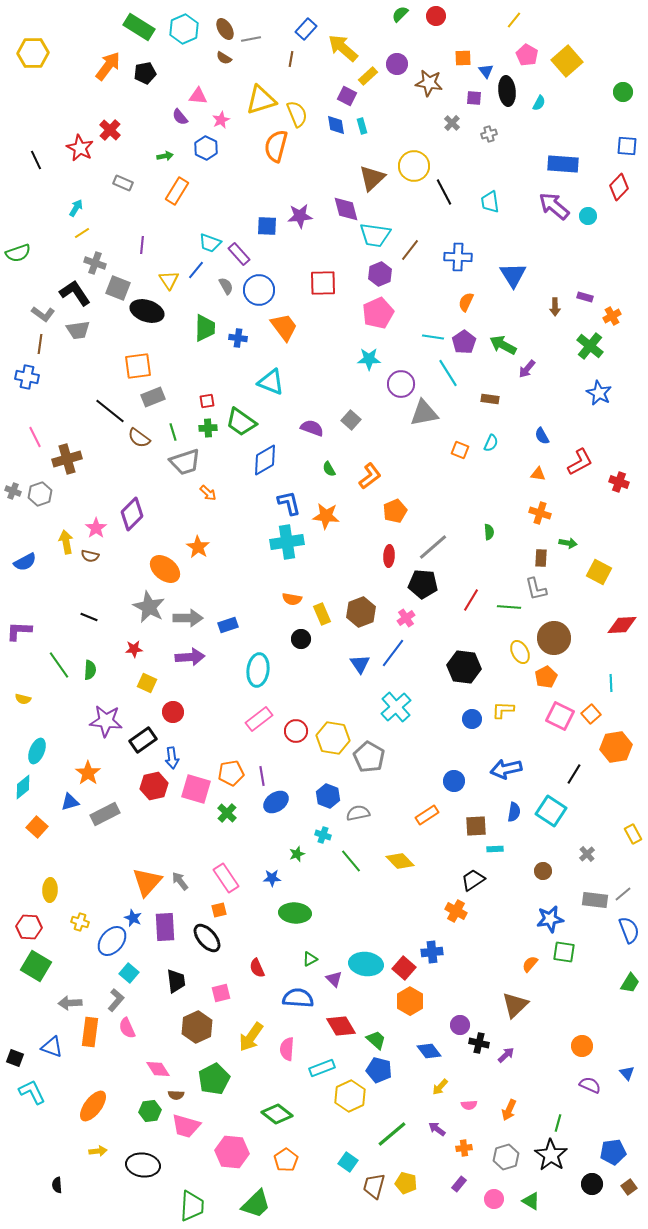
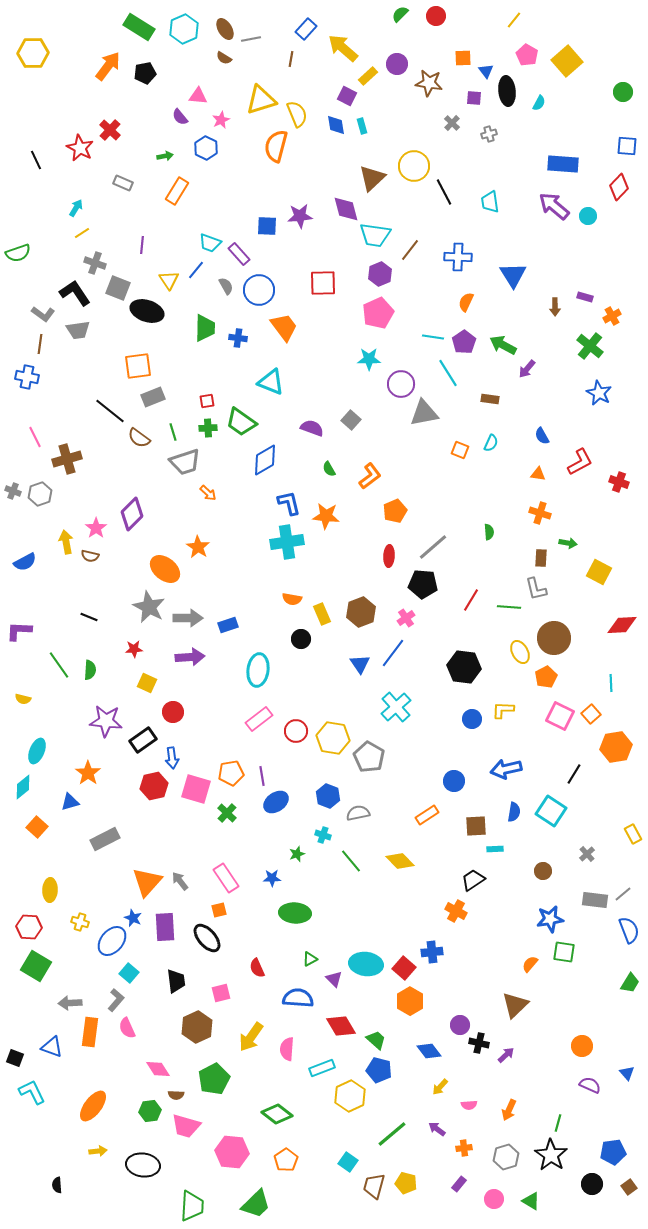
gray rectangle at (105, 814): moved 25 px down
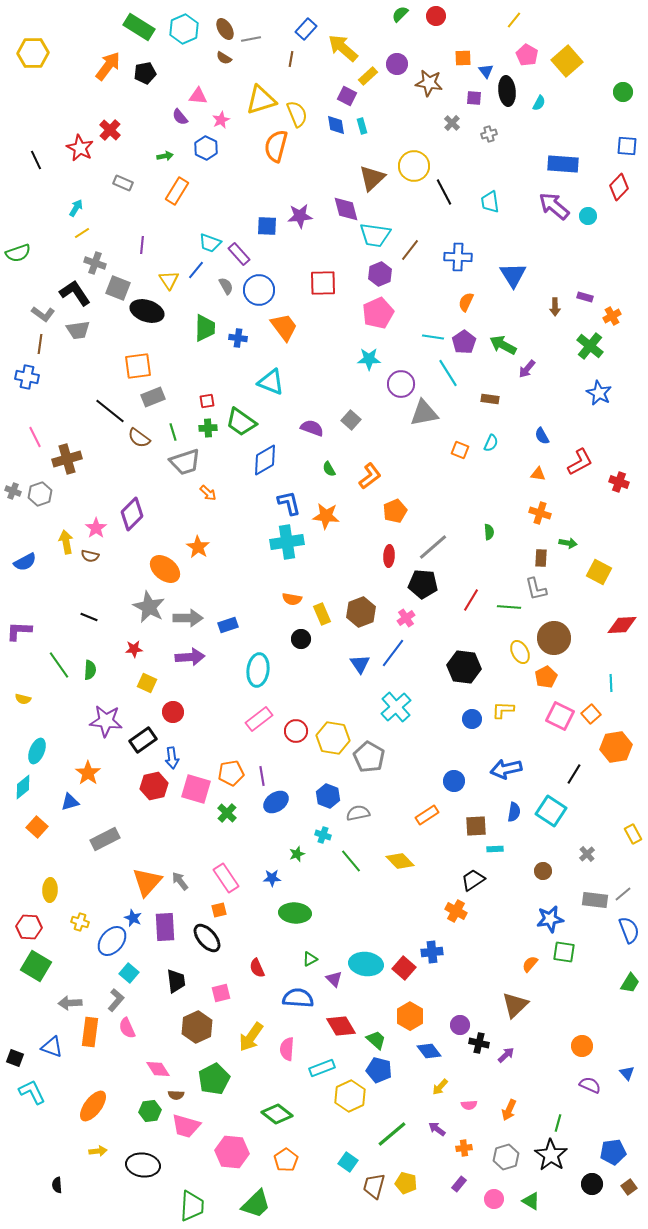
orange hexagon at (410, 1001): moved 15 px down
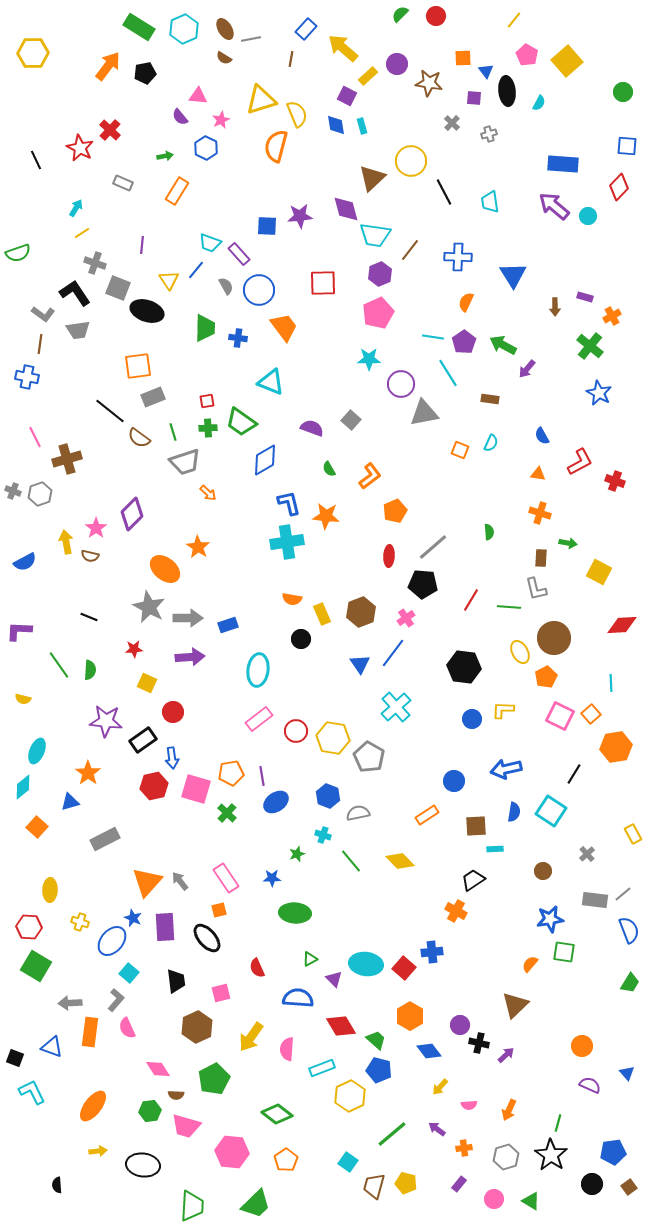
yellow circle at (414, 166): moved 3 px left, 5 px up
red cross at (619, 482): moved 4 px left, 1 px up
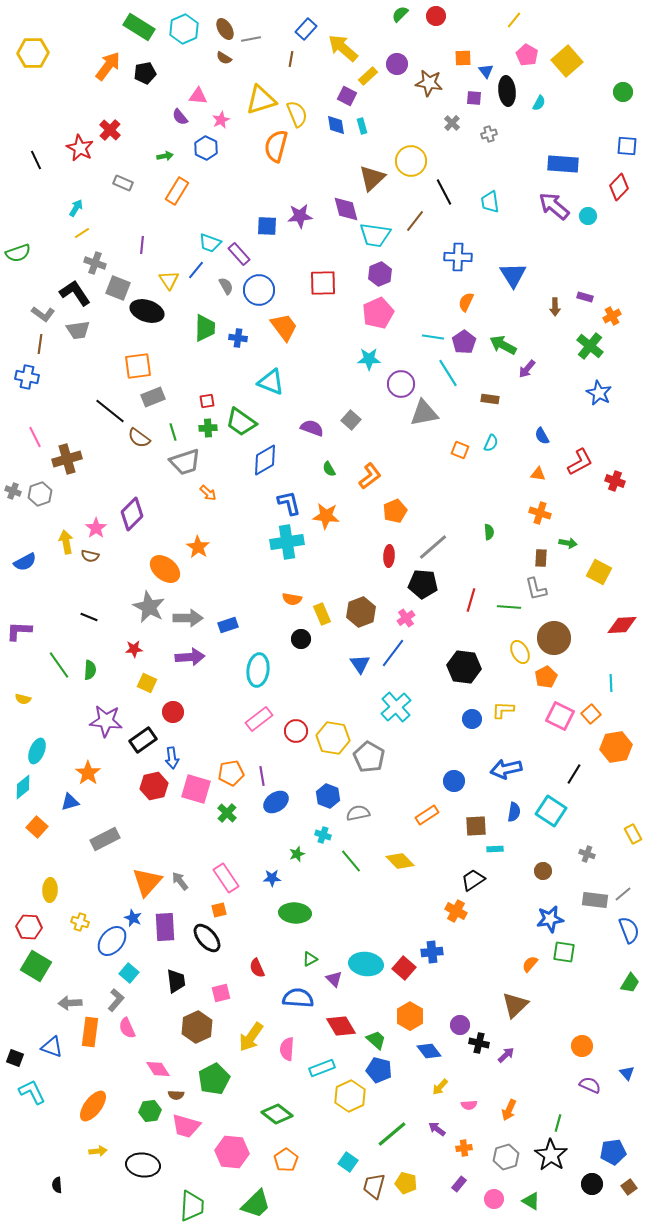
brown line at (410, 250): moved 5 px right, 29 px up
red line at (471, 600): rotated 15 degrees counterclockwise
gray cross at (587, 854): rotated 28 degrees counterclockwise
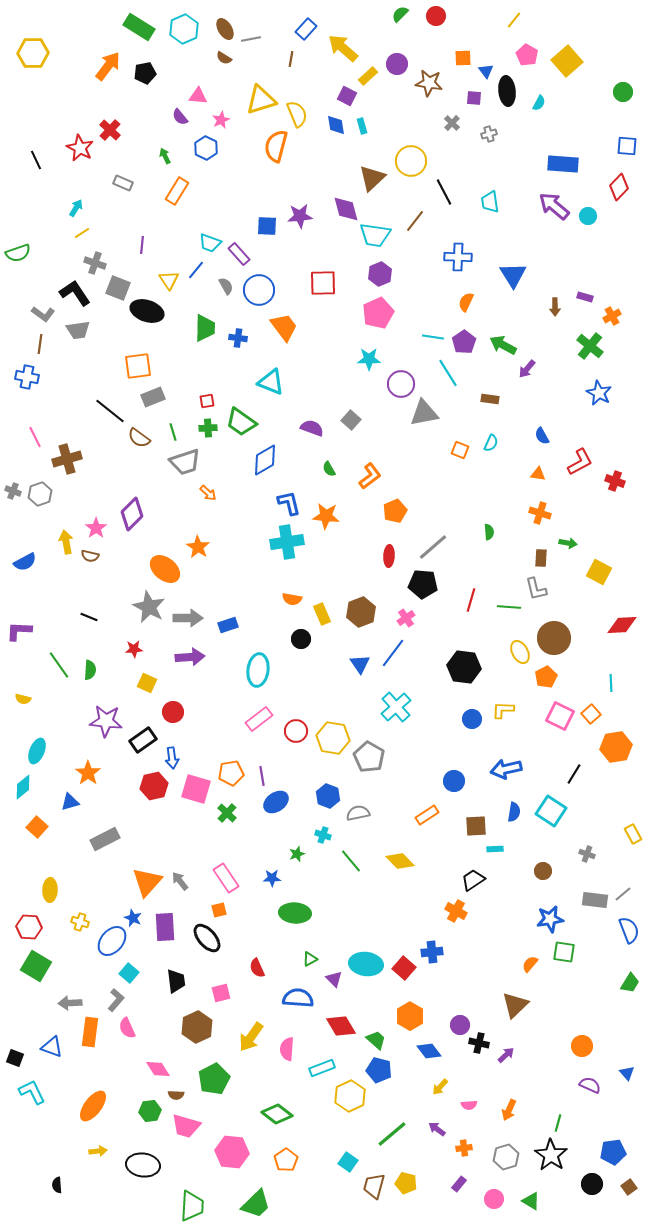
green arrow at (165, 156): rotated 105 degrees counterclockwise
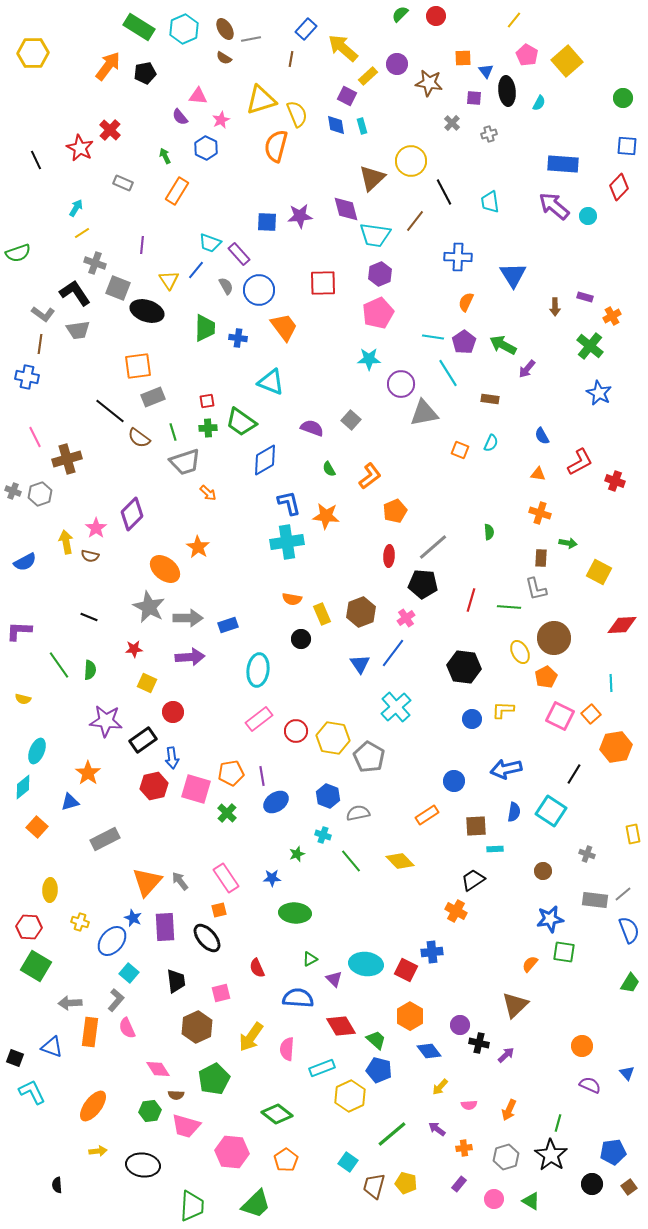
green circle at (623, 92): moved 6 px down
blue square at (267, 226): moved 4 px up
yellow rectangle at (633, 834): rotated 18 degrees clockwise
red square at (404, 968): moved 2 px right, 2 px down; rotated 15 degrees counterclockwise
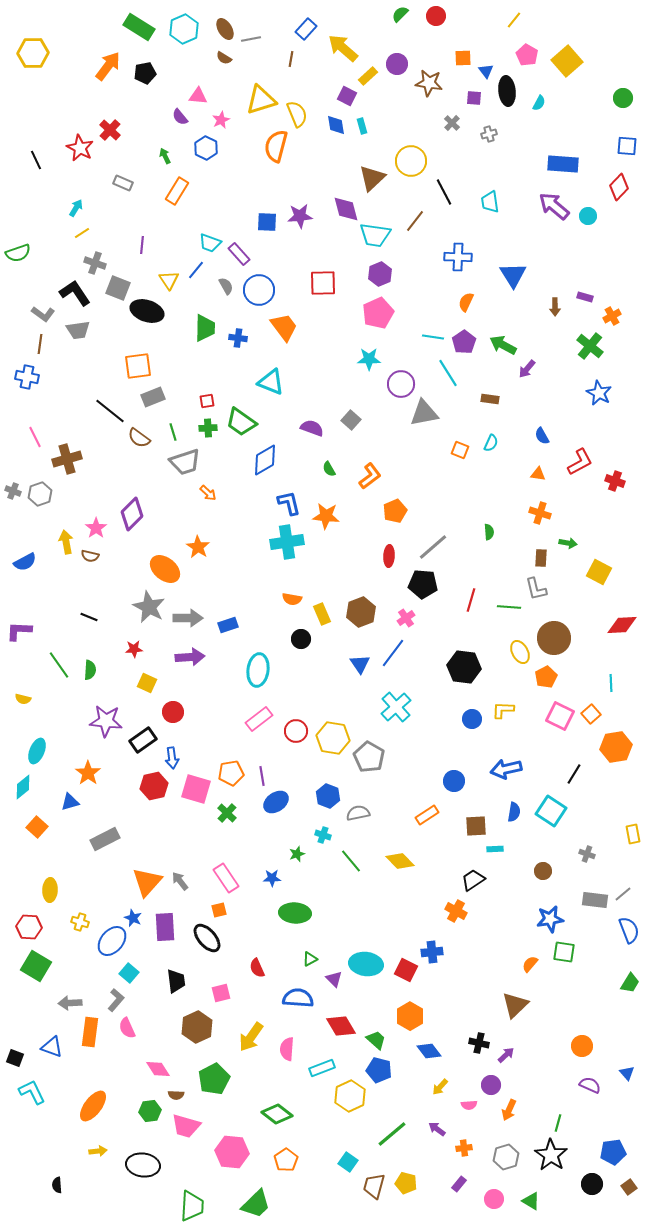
purple circle at (460, 1025): moved 31 px right, 60 px down
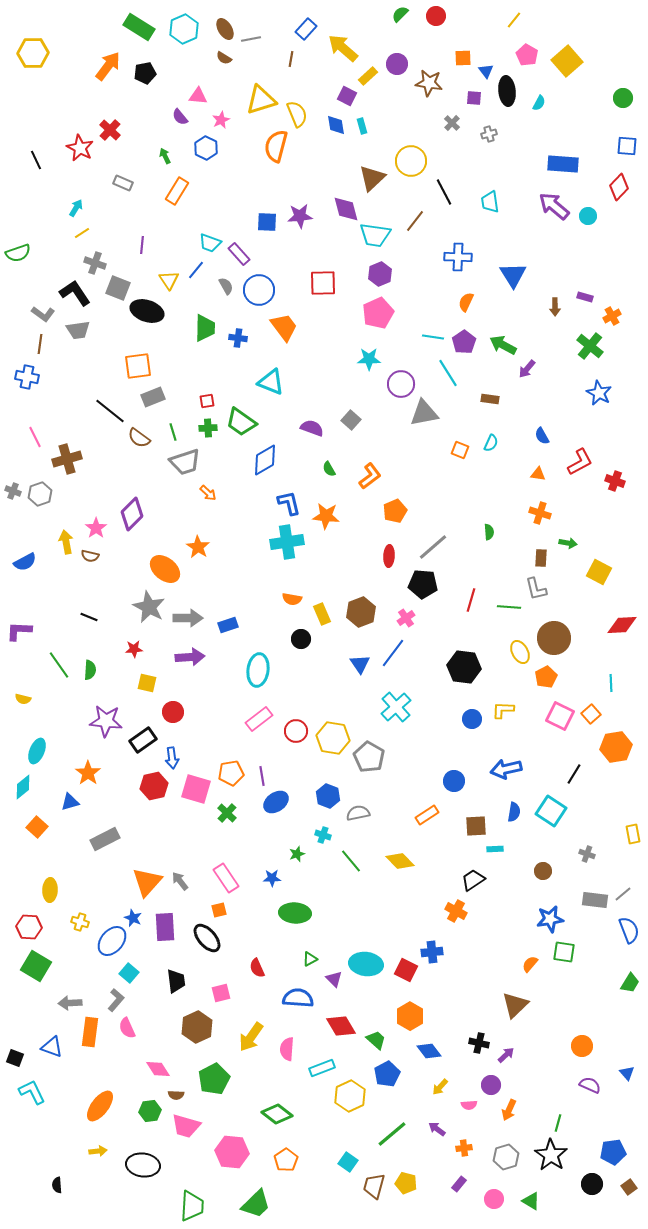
yellow square at (147, 683): rotated 12 degrees counterclockwise
blue pentagon at (379, 1070): moved 8 px right, 4 px down; rotated 30 degrees clockwise
orange ellipse at (93, 1106): moved 7 px right
